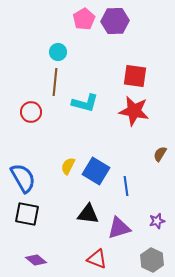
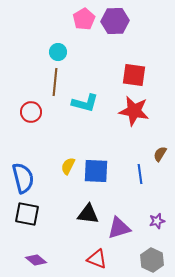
red square: moved 1 px left, 1 px up
blue square: rotated 28 degrees counterclockwise
blue semicircle: rotated 16 degrees clockwise
blue line: moved 14 px right, 12 px up
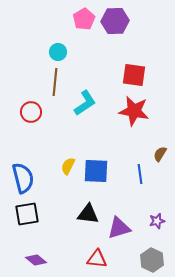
cyan L-shape: rotated 48 degrees counterclockwise
black square: rotated 20 degrees counterclockwise
red triangle: rotated 15 degrees counterclockwise
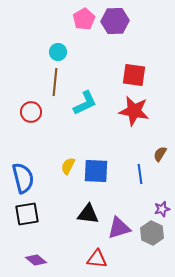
cyan L-shape: rotated 8 degrees clockwise
purple star: moved 5 px right, 12 px up
gray hexagon: moved 27 px up
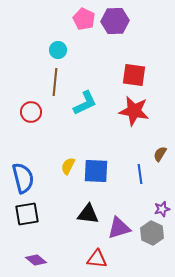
pink pentagon: rotated 15 degrees counterclockwise
cyan circle: moved 2 px up
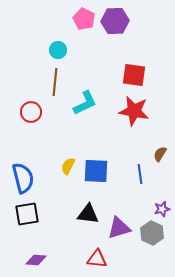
purple diamond: rotated 35 degrees counterclockwise
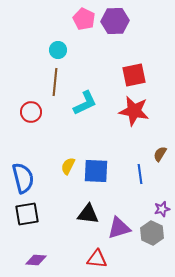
red square: rotated 20 degrees counterclockwise
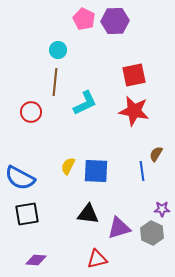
brown semicircle: moved 4 px left
blue line: moved 2 px right, 3 px up
blue semicircle: moved 3 px left; rotated 132 degrees clockwise
purple star: rotated 14 degrees clockwise
red triangle: rotated 20 degrees counterclockwise
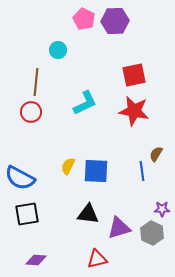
brown line: moved 19 px left
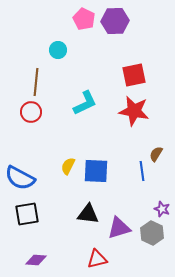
purple star: rotated 21 degrees clockwise
